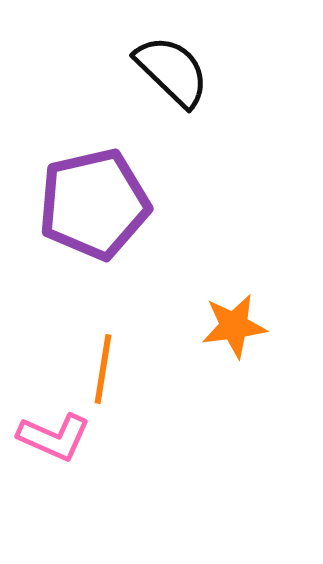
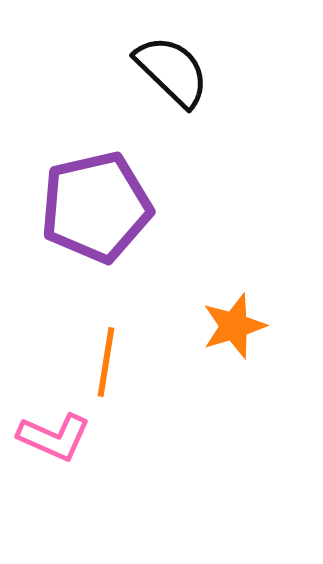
purple pentagon: moved 2 px right, 3 px down
orange star: rotated 10 degrees counterclockwise
orange line: moved 3 px right, 7 px up
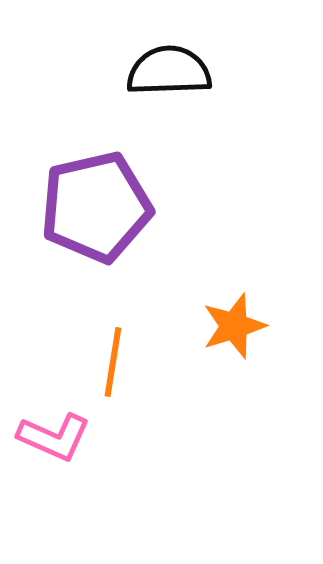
black semicircle: moved 3 px left; rotated 46 degrees counterclockwise
orange line: moved 7 px right
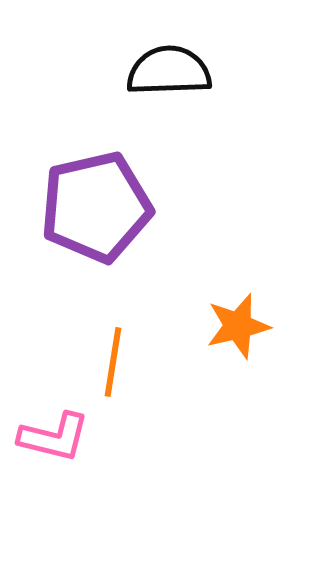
orange star: moved 4 px right; rotated 4 degrees clockwise
pink L-shape: rotated 10 degrees counterclockwise
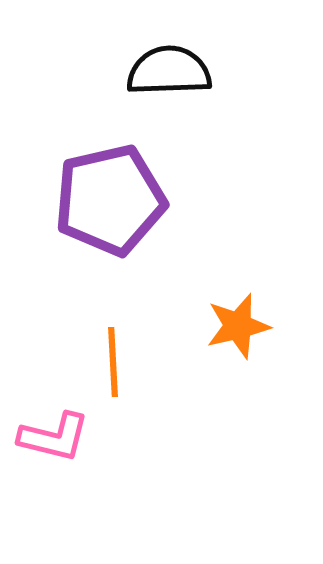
purple pentagon: moved 14 px right, 7 px up
orange line: rotated 12 degrees counterclockwise
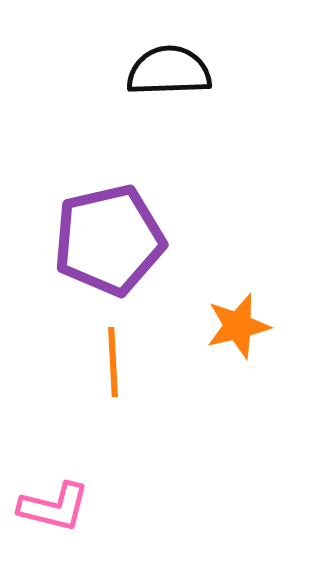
purple pentagon: moved 1 px left, 40 px down
pink L-shape: moved 70 px down
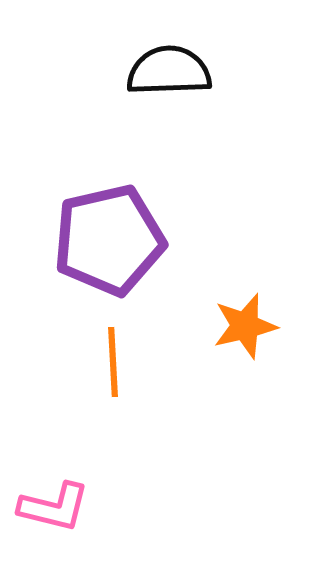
orange star: moved 7 px right
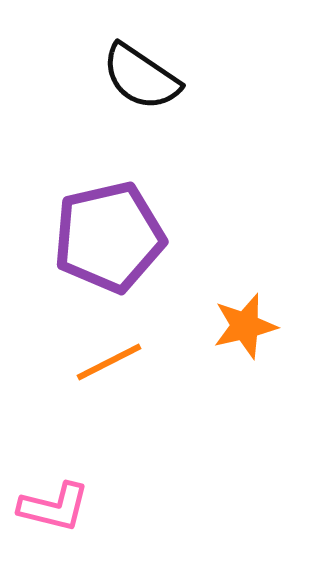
black semicircle: moved 28 px left, 6 px down; rotated 144 degrees counterclockwise
purple pentagon: moved 3 px up
orange line: moved 4 px left; rotated 66 degrees clockwise
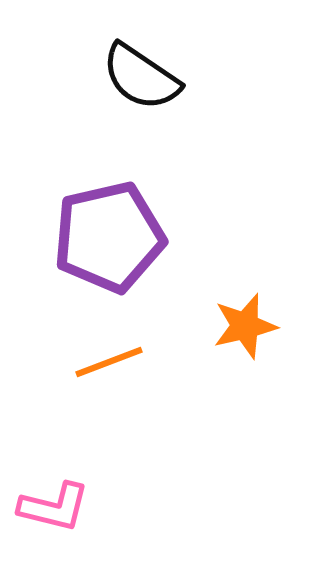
orange line: rotated 6 degrees clockwise
